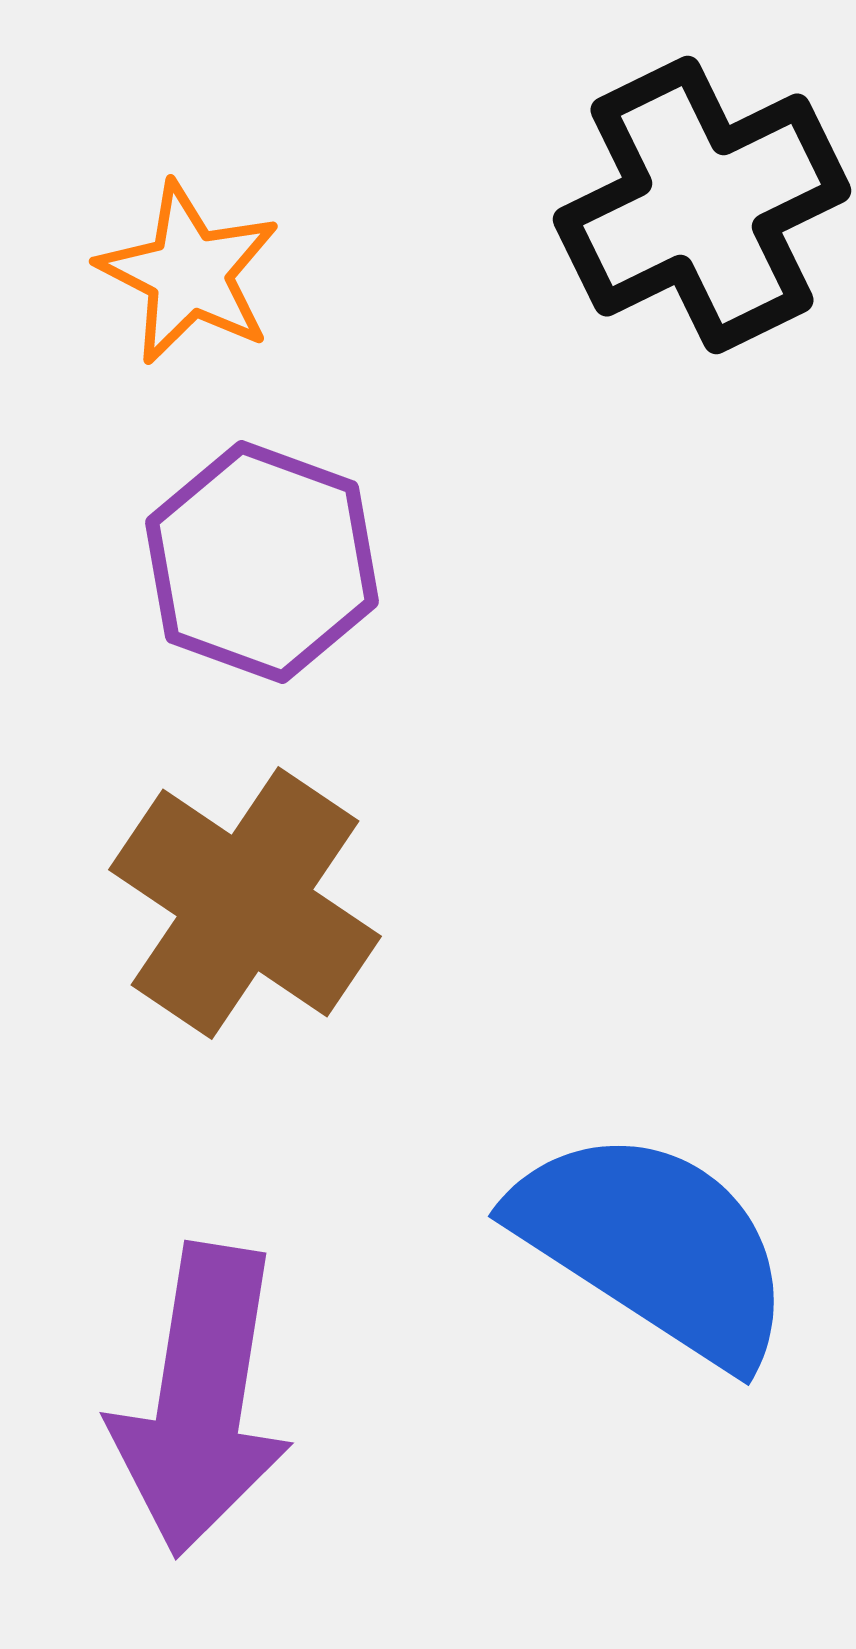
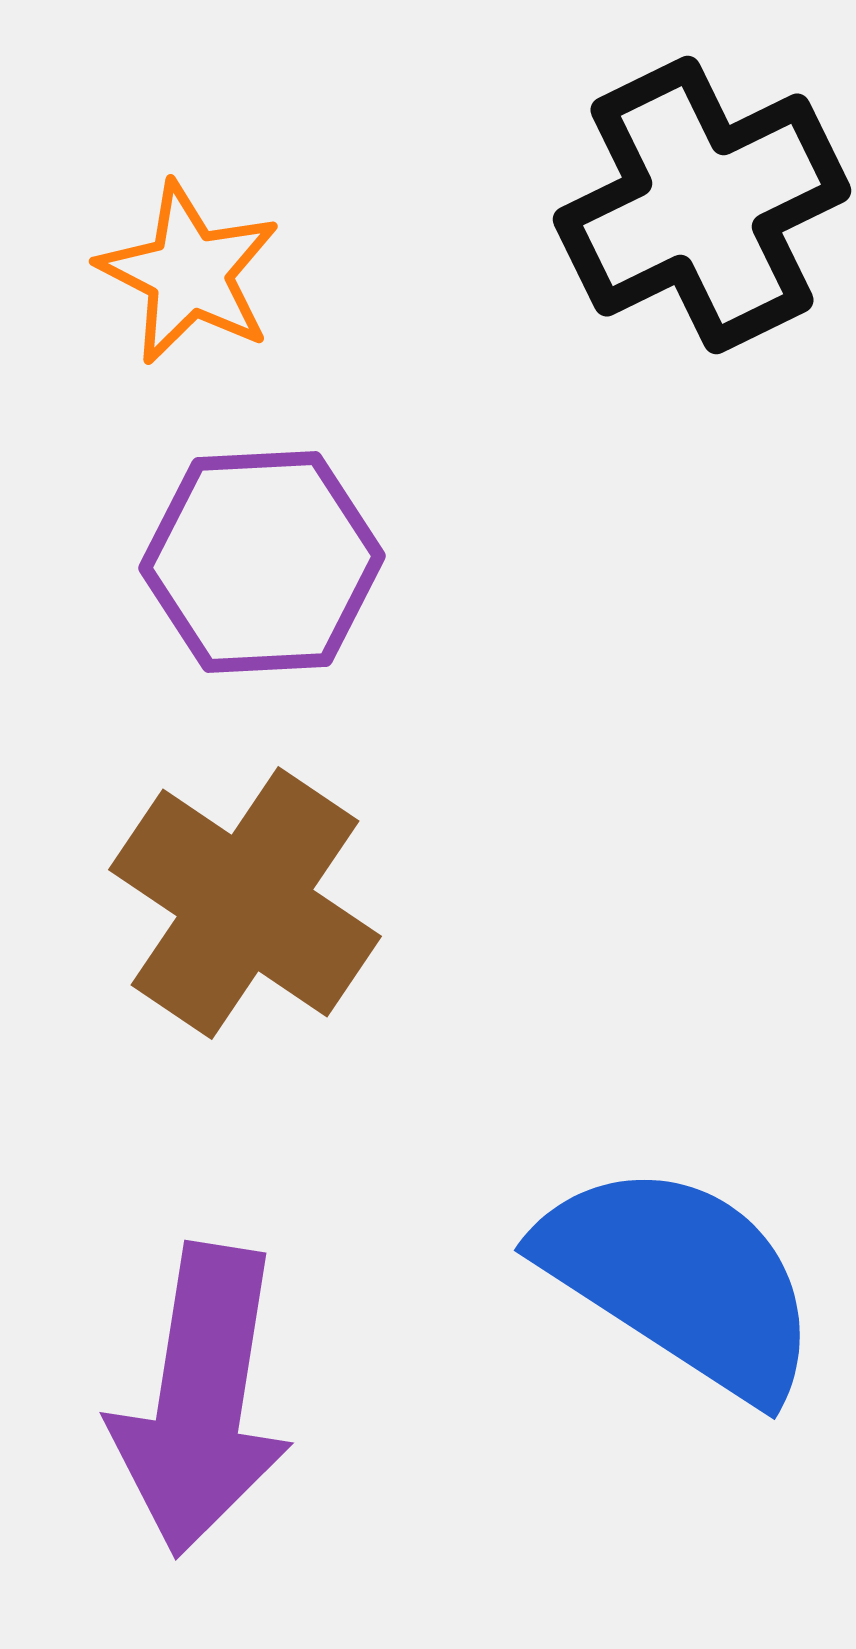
purple hexagon: rotated 23 degrees counterclockwise
blue semicircle: moved 26 px right, 34 px down
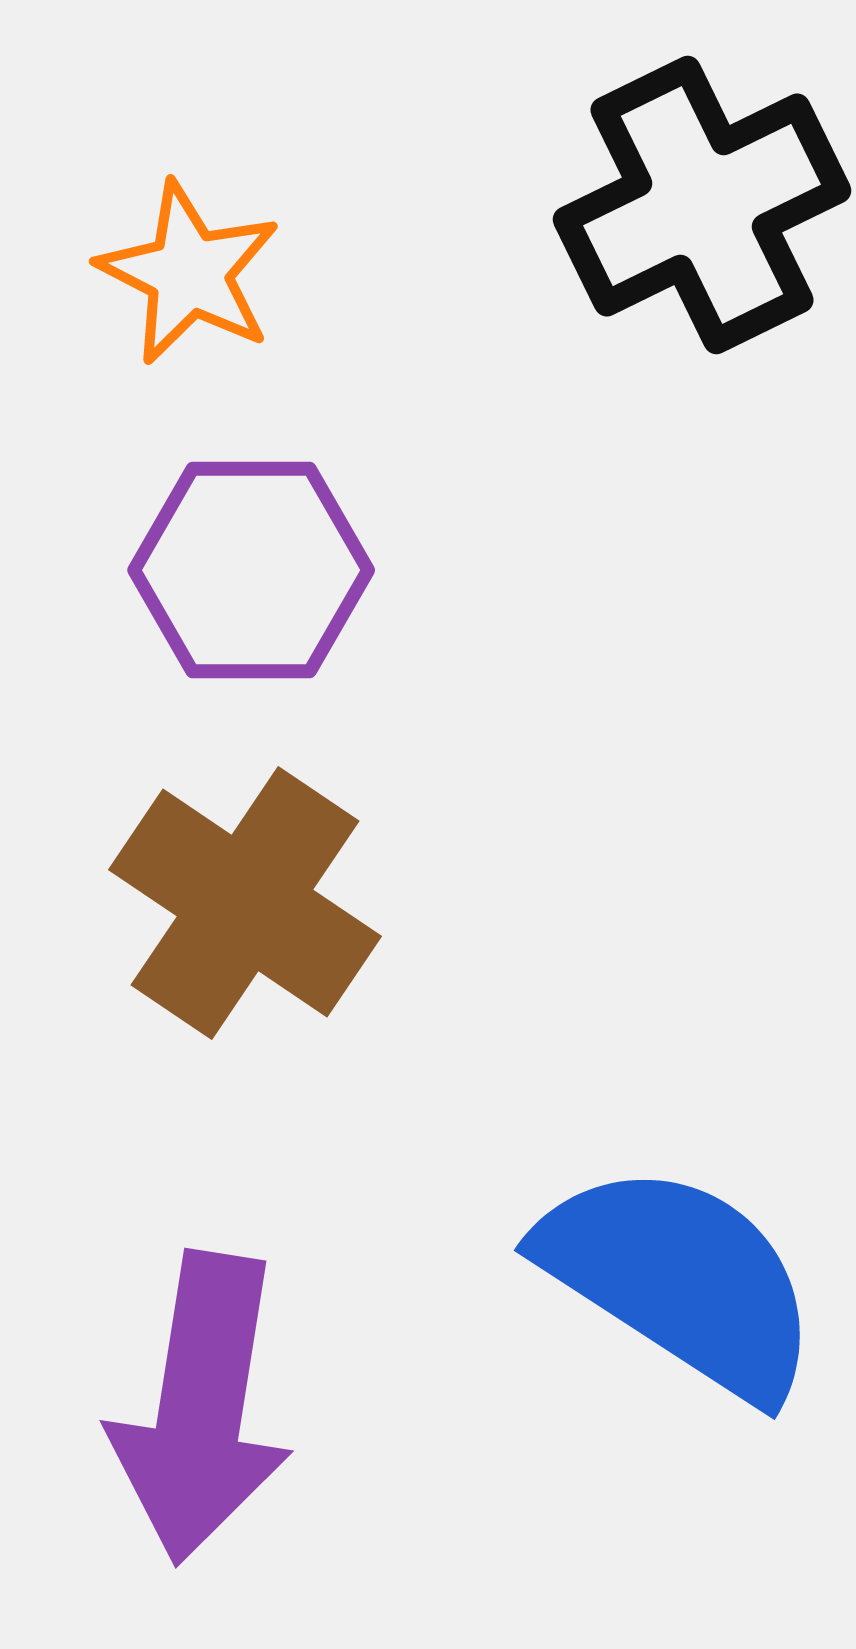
purple hexagon: moved 11 px left, 8 px down; rotated 3 degrees clockwise
purple arrow: moved 8 px down
